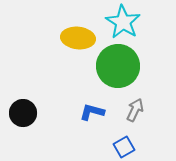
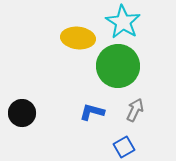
black circle: moved 1 px left
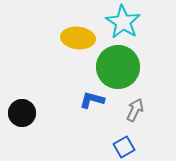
green circle: moved 1 px down
blue L-shape: moved 12 px up
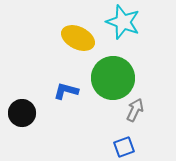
cyan star: rotated 12 degrees counterclockwise
yellow ellipse: rotated 20 degrees clockwise
green circle: moved 5 px left, 11 px down
blue L-shape: moved 26 px left, 9 px up
blue square: rotated 10 degrees clockwise
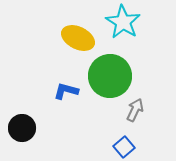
cyan star: rotated 12 degrees clockwise
green circle: moved 3 px left, 2 px up
black circle: moved 15 px down
blue square: rotated 20 degrees counterclockwise
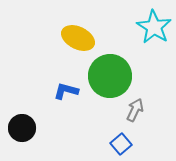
cyan star: moved 31 px right, 5 px down
blue square: moved 3 px left, 3 px up
